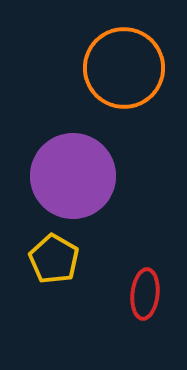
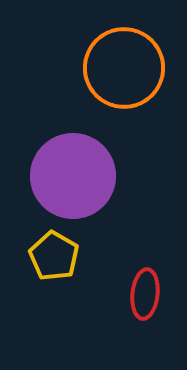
yellow pentagon: moved 3 px up
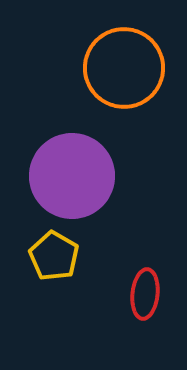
purple circle: moved 1 px left
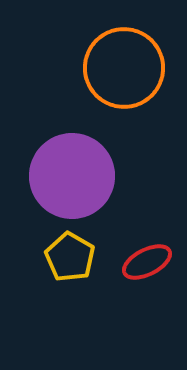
yellow pentagon: moved 16 px right, 1 px down
red ellipse: moved 2 px right, 32 px up; rotated 57 degrees clockwise
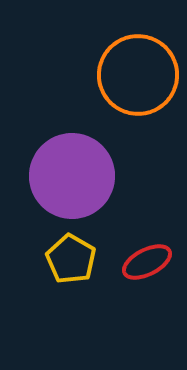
orange circle: moved 14 px right, 7 px down
yellow pentagon: moved 1 px right, 2 px down
